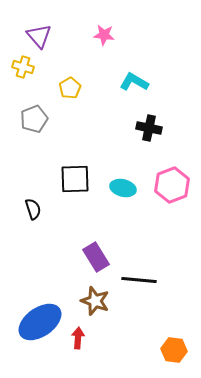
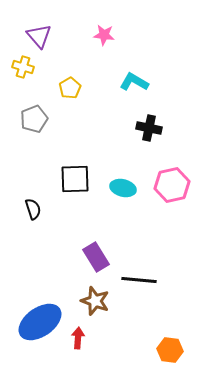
pink hexagon: rotated 8 degrees clockwise
orange hexagon: moved 4 px left
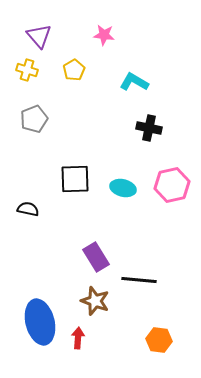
yellow cross: moved 4 px right, 3 px down
yellow pentagon: moved 4 px right, 18 px up
black semicircle: moved 5 px left; rotated 60 degrees counterclockwise
blue ellipse: rotated 69 degrees counterclockwise
orange hexagon: moved 11 px left, 10 px up
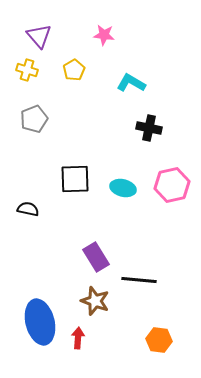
cyan L-shape: moved 3 px left, 1 px down
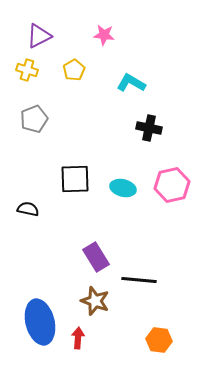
purple triangle: rotated 44 degrees clockwise
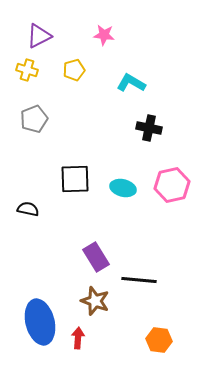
yellow pentagon: rotated 15 degrees clockwise
